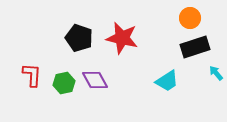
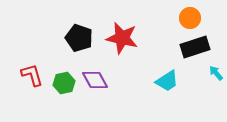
red L-shape: rotated 20 degrees counterclockwise
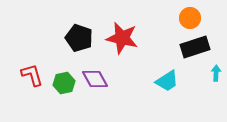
cyan arrow: rotated 42 degrees clockwise
purple diamond: moved 1 px up
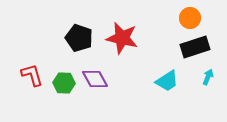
cyan arrow: moved 8 px left, 4 px down; rotated 21 degrees clockwise
green hexagon: rotated 15 degrees clockwise
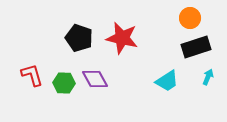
black rectangle: moved 1 px right
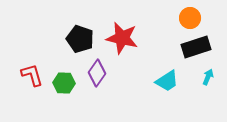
black pentagon: moved 1 px right, 1 px down
purple diamond: moved 2 px right, 6 px up; rotated 64 degrees clockwise
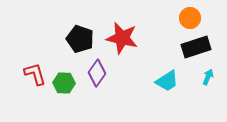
red L-shape: moved 3 px right, 1 px up
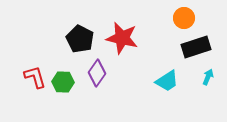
orange circle: moved 6 px left
black pentagon: rotated 8 degrees clockwise
red L-shape: moved 3 px down
green hexagon: moved 1 px left, 1 px up
